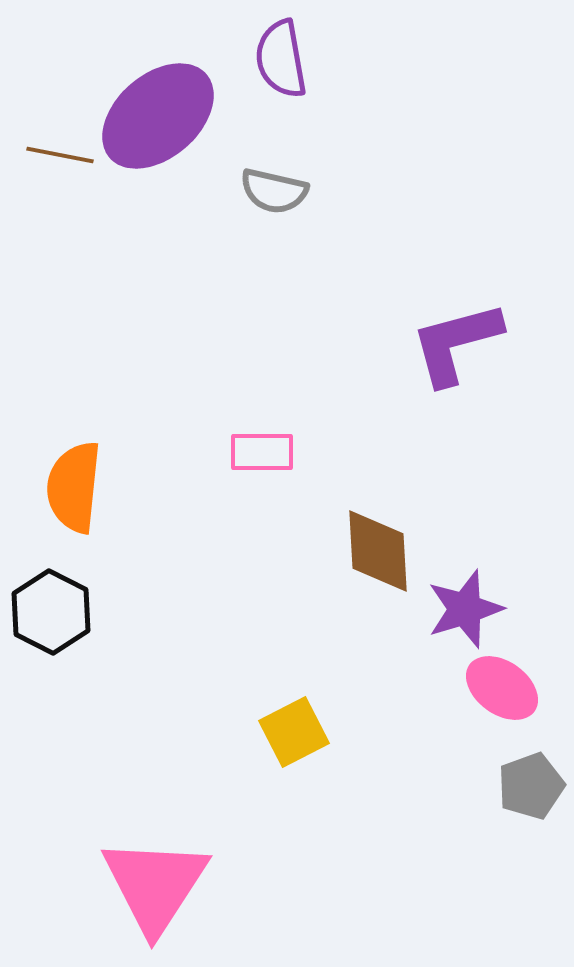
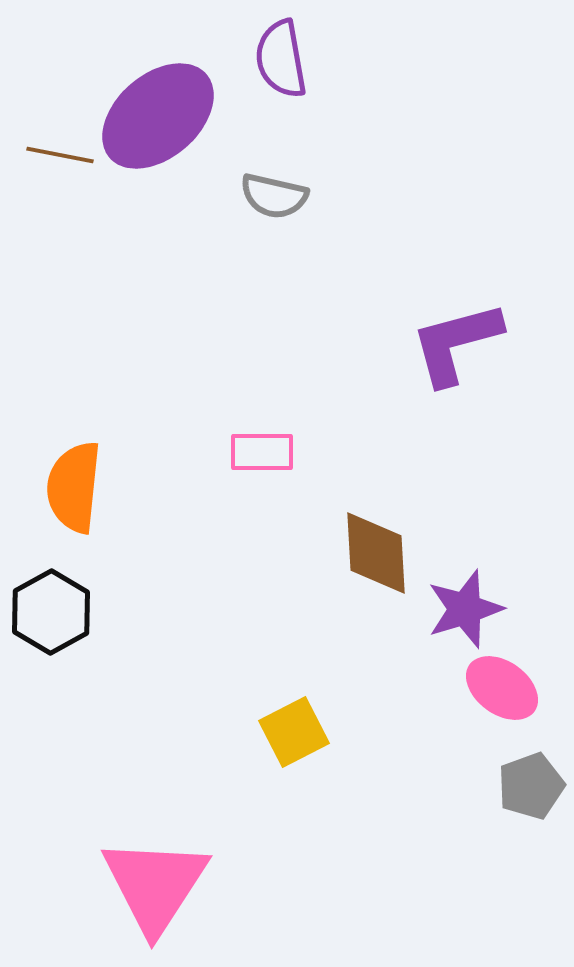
gray semicircle: moved 5 px down
brown diamond: moved 2 px left, 2 px down
black hexagon: rotated 4 degrees clockwise
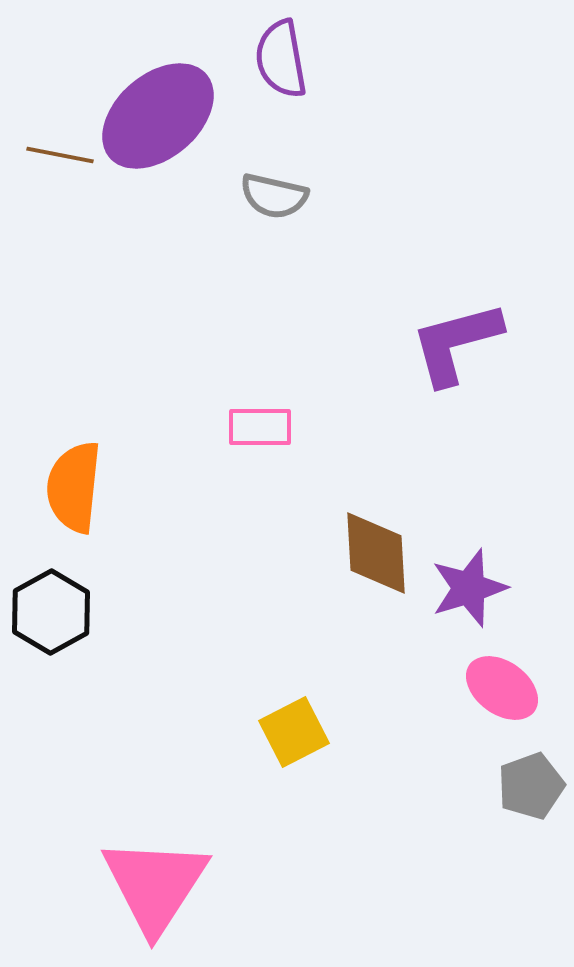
pink rectangle: moved 2 px left, 25 px up
purple star: moved 4 px right, 21 px up
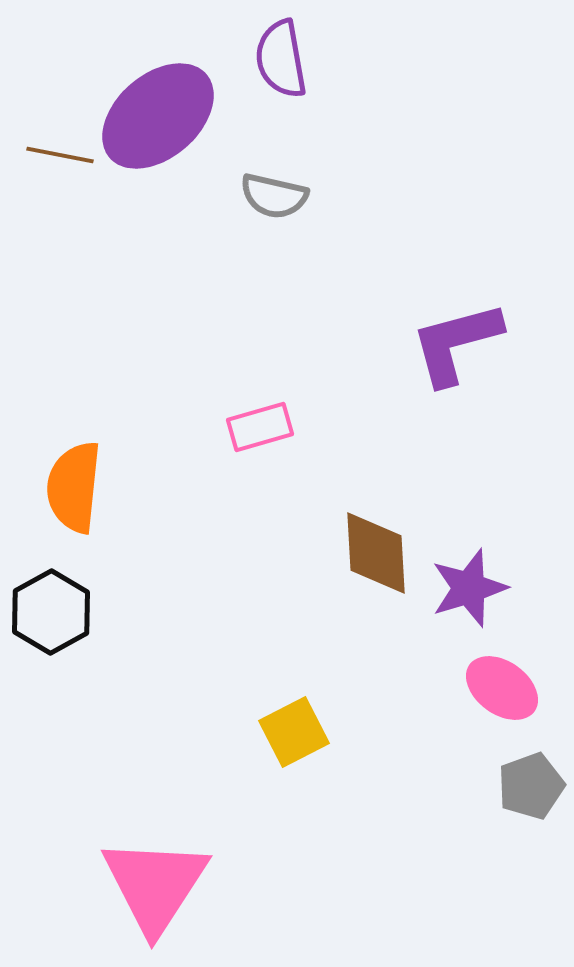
pink rectangle: rotated 16 degrees counterclockwise
